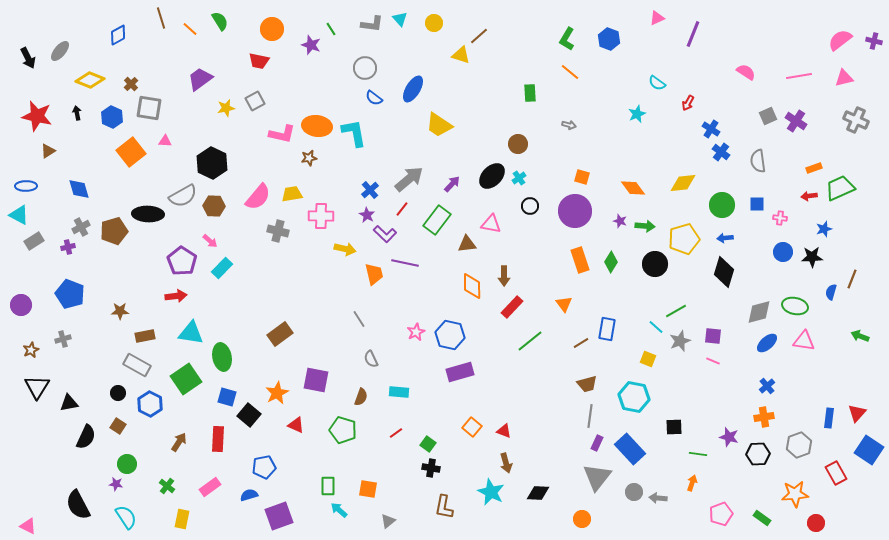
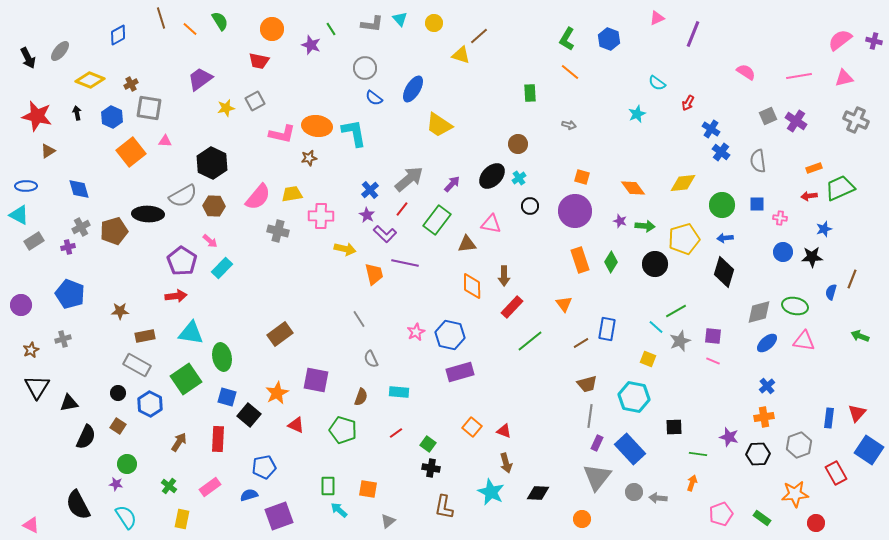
brown cross at (131, 84): rotated 16 degrees clockwise
green cross at (167, 486): moved 2 px right
pink triangle at (28, 526): moved 3 px right, 1 px up
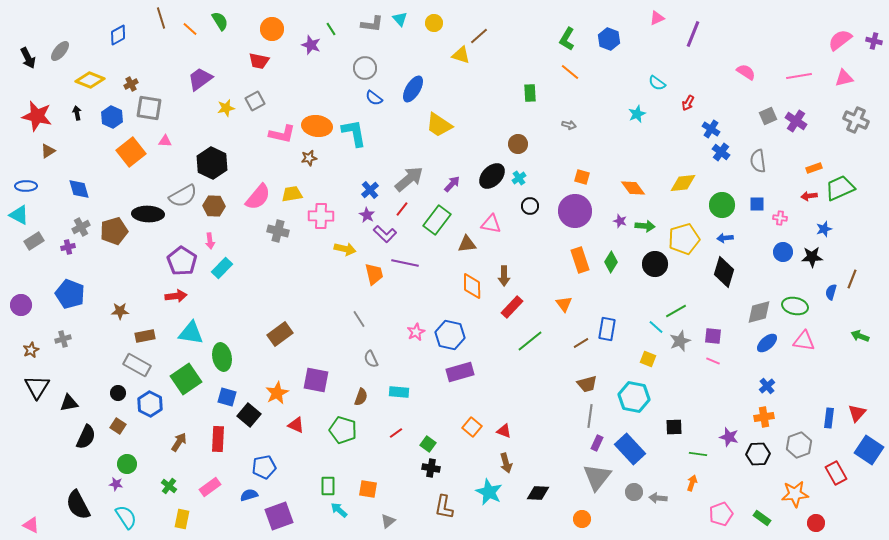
pink arrow at (210, 241): rotated 42 degrees clockwise
cyan star at (491, 492): moved 2 px left
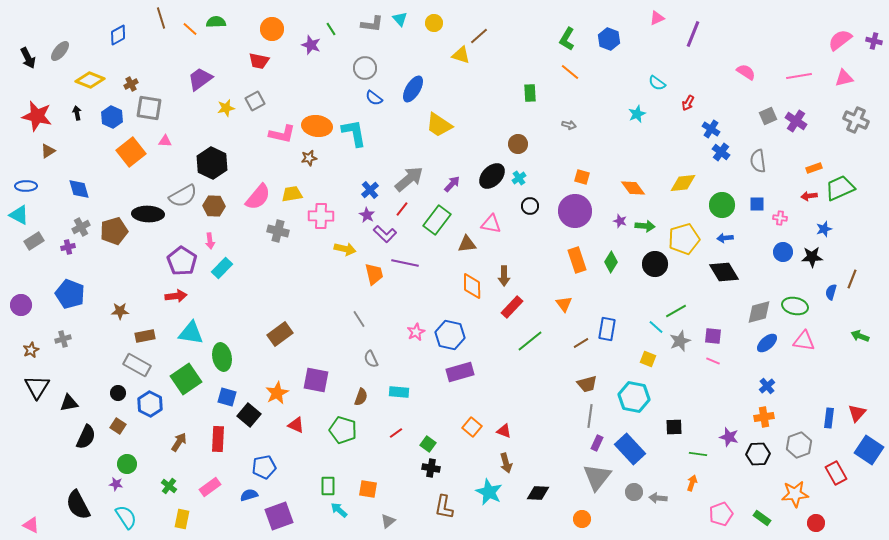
green semicircle at (220, 21): moved 4 px left, 1 px down; rotated 60 degrees counterclockwise
orange rectangle at (580, 260): moved 3 px left
black diamond at (724, 272): rotated 48 degrees counterclockwise
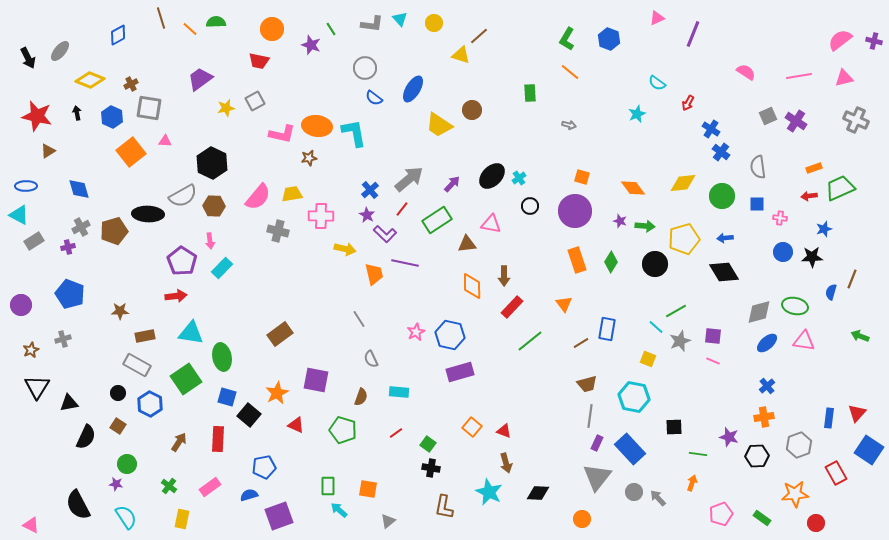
brown circle at (518, 144): moved 46 px left, 34 px up
gray semicircle at (758, 161): moved 6 px down
green circle at (722, 205): moved 9 px up
green rectangle at (437, 220): rotated 20 degrees clockwise
black hexagon at (758, 454): moved 1 px left, 2 px down
gray arrow at (658, 498): rotated 42 degrees clockwise
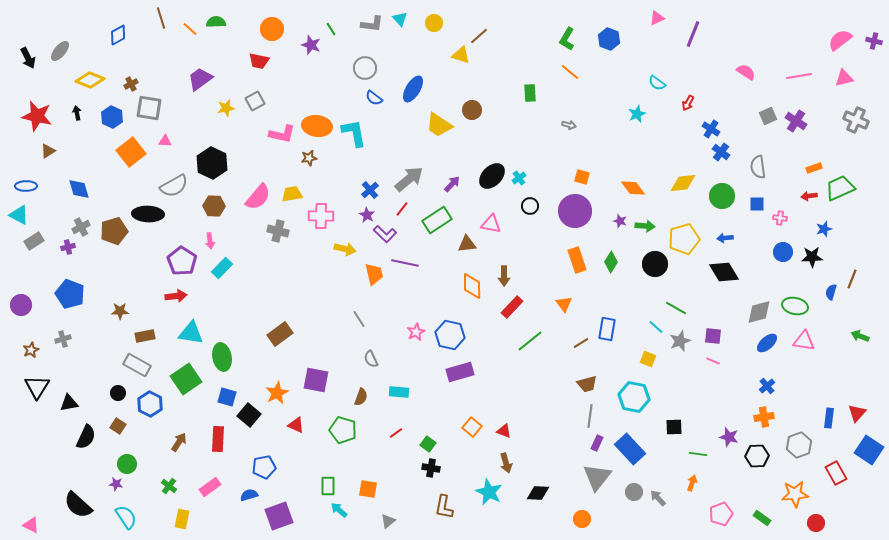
gray semicircle at (183, 196): moved 9 px left, 10 px up
green line at (676, 311): moved 3 px up; rotated 60 degrees clockwise
black semicircle at (78, 505): rotated 20 degrees counterclockwise
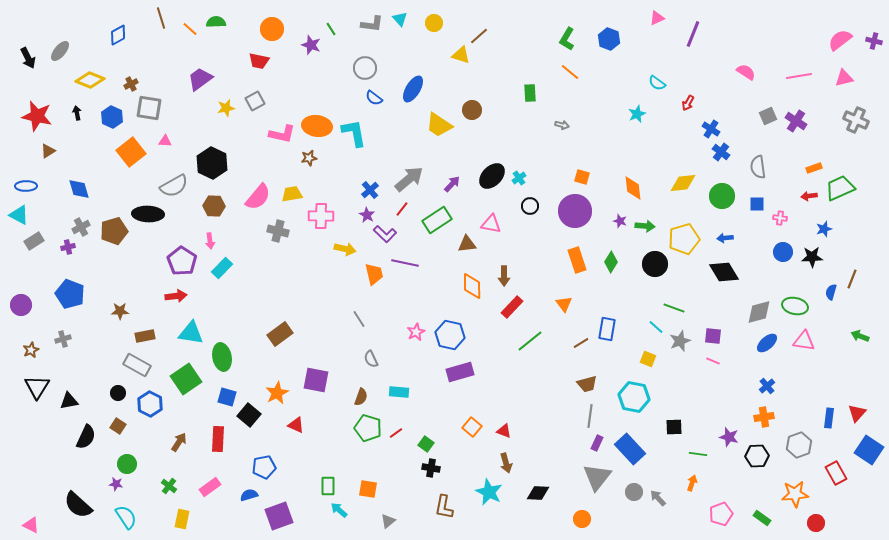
gray arrow at (569, 125): moved 7 px left
orange diamond at (633, 188): rotated 30 degrees clockwise
green line at (676, 308): moved 2 px left; rotated 10 degrees counterclockwise
black triangle at (69, 403): moved 2 px up
green pentagon at (343, 430): moved 25 px right, 2 px up
green square at (428, 444): moved 2 px left
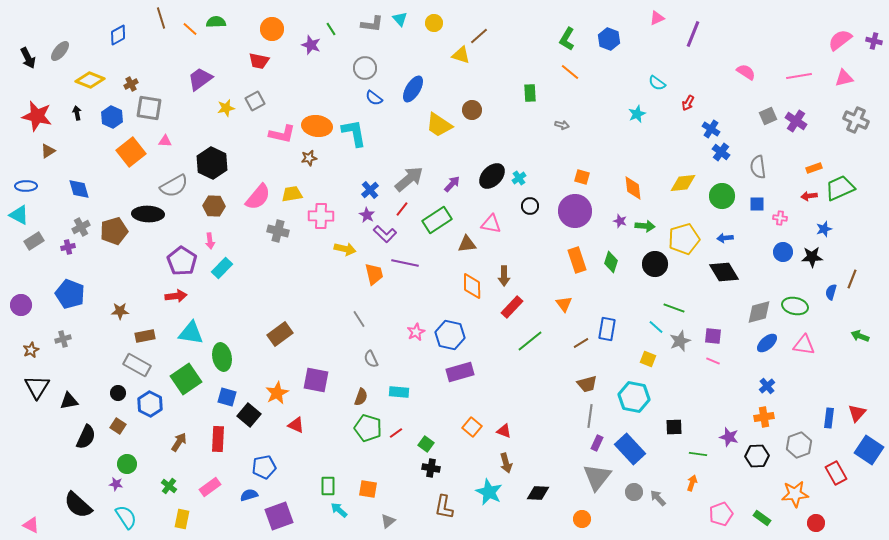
green diamond at (611, 262): rotated 15 degrees counterclockwise
pink triangle at (804, 341): moved 4 px down
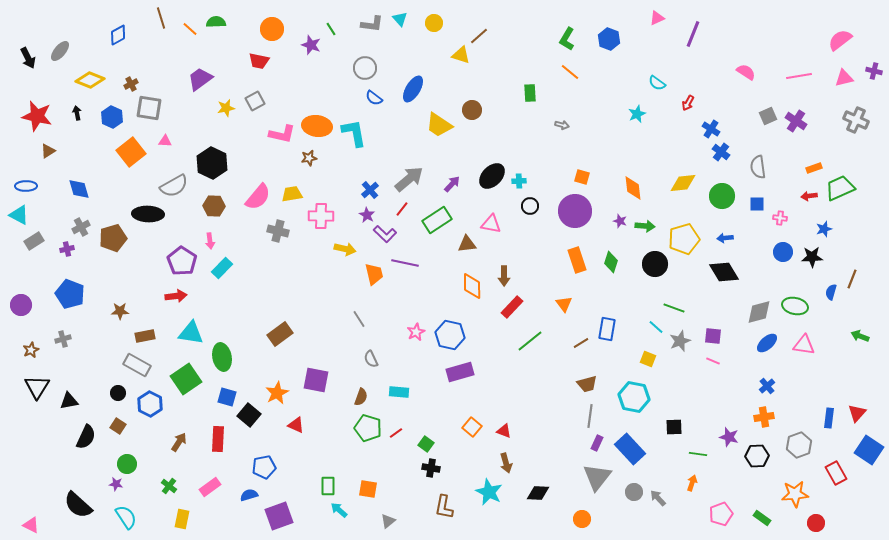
purple cross at (874, 41): moved 30 px down
cyan cross at (519, 178): moved 3 px down; rotated 32 degrees clockwise
brown pentagon at (114, 231): moved 1 px left, 7 px down
purple cross at (68, 247): moved 1 px left, 2 px down
